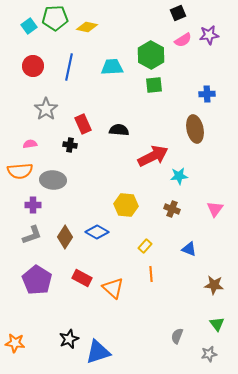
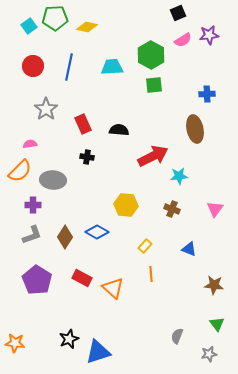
black cross at (70, 145): moved 17 px right, 12 px down
orange semicircle at (20, 171): rotated 40 degrees counterclockwise
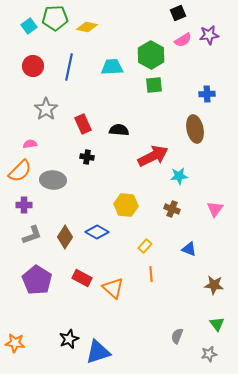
purple cross at (33, 205): moved 9 px left
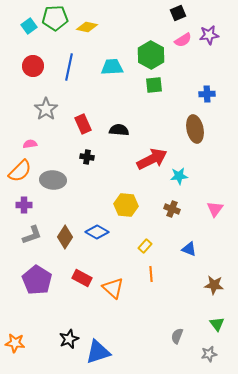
red arrow at (153, 156): moved 1 px left, 3 px down
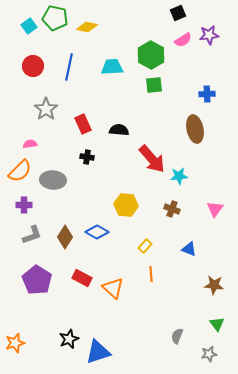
green pentagon at (55, 18): rotated 15 degrees clockwise
red arrow at (152, 159): rotated 76 degrees clockwise
orange star at (15, 343): rotated 24 degrees counterclockwise
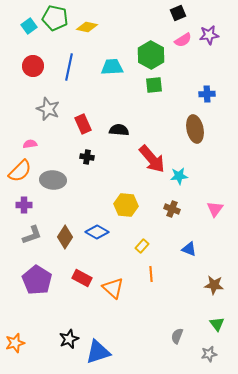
gray star at (46, 109): moved 2 px right; rotated 15 degrees counterclockwise
yellow rectangle at (145, 246): moved 3 px left
